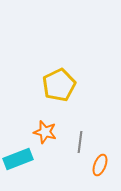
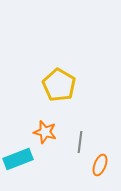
yellow pentagon: rotated 16 degrees counterclockwise
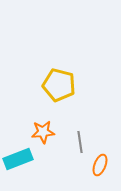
yellow pentagon: rotated 16 degrees counterclockwise
orange star: moved 2 px left; rotated 20 degrees counterclockwise
gray line: rotated 15 degrees counterclockwise
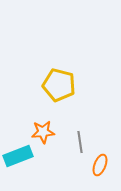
cyan rectangle: moved 3 px up
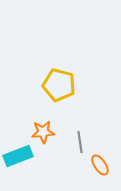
orange ellipse: rotated 55 degrees counterclockwise
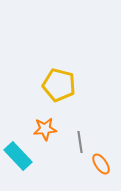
orange star: moved 2 px right, 3 px up
cyan rectangle: rotated 68 degrees clockwise
orange ellipse: moved 1 px right, 1 px up
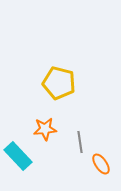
yellow pentagon: moved 2 px up
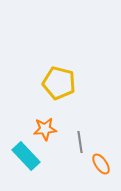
cyan rectangle: moved 8 px right
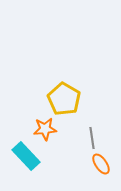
yellow pentagon: moved 5 px right, 16 px down; rotated 16 degrees clockwise
gray line: moved 12 px right, 4 px up
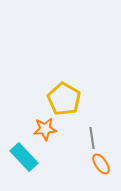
cyan rectangle: moved 2 px left, 1 px down
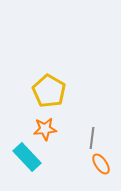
yellow pentagon: moved 15 px left, 8 px up
gray line: rotated 15 degrees clockwise
cyan rectangle: moved 3 px right
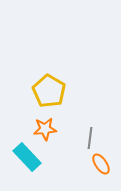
gray line: moved 2 px left
